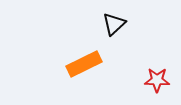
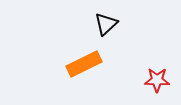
black triangle: moved 8 px left
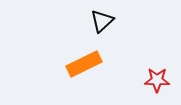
black triangle: moved 4 px left, 3 px up
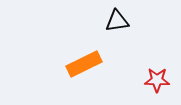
black triangle: moved 15 px right; rotated 35 degrees clockwise
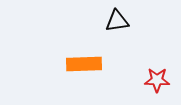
orange rectangle: rotated 24 degrees clockwise
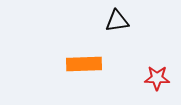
red star: moved 2 px up
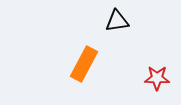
orange rectangle: rotated 60 degrees counterclockwise
